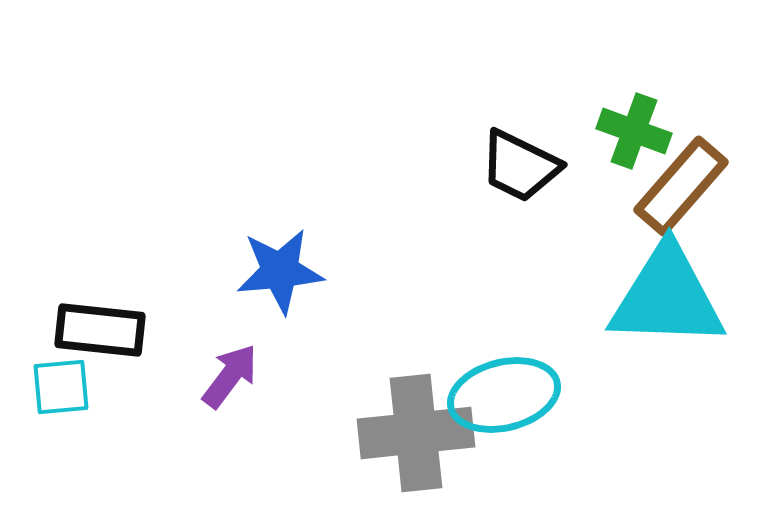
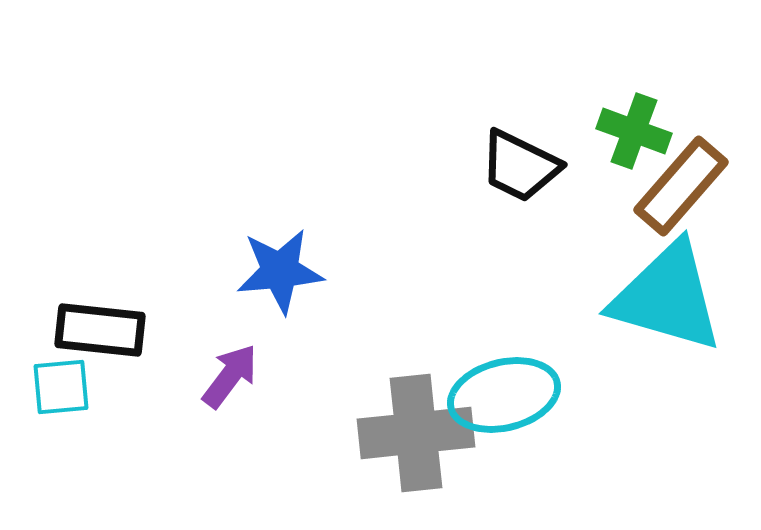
cyan triangle: rotated 14 degrees clockwise
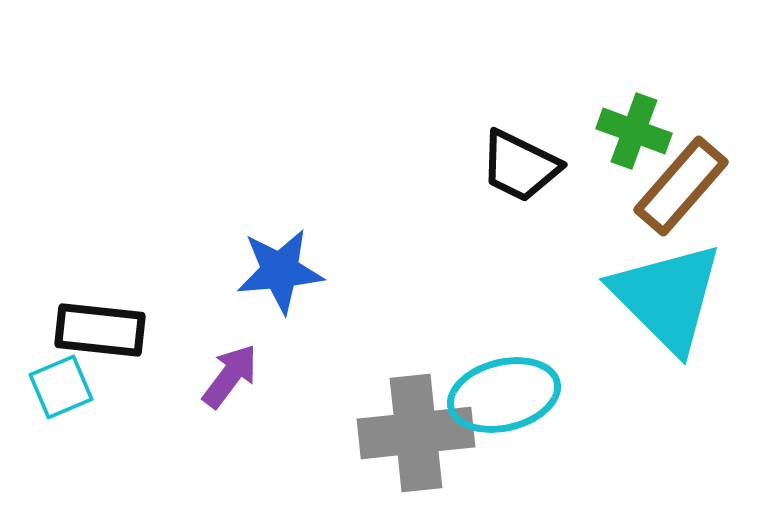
cyan triangle: rotated 29 degrees clockwise
cyan square: rotated 18 degrees counterclockwise
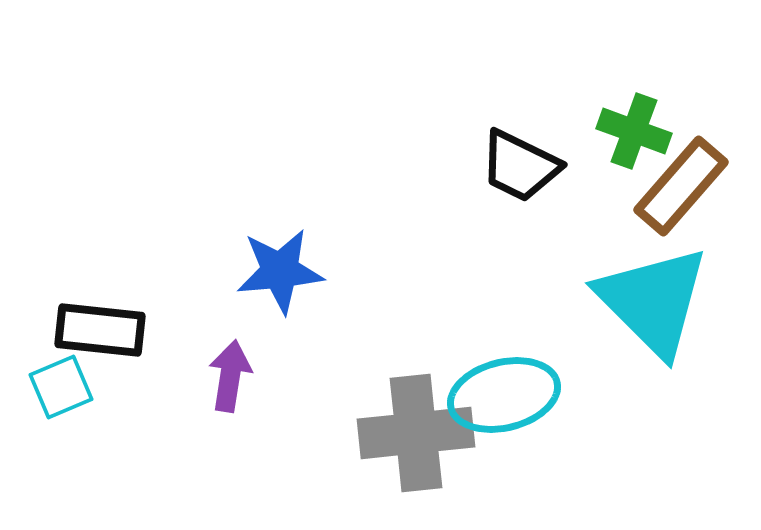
cyan triangle: moved 14 px left, 4 px down
purple arrow: rotated 28 degrees counterclockwise
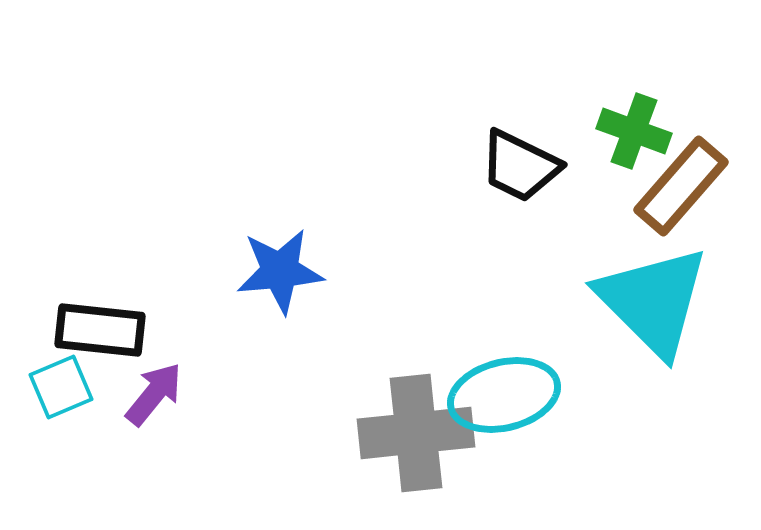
purple arrow: moved 76 px left, 18 px down; rotated 30 degrees clockwise
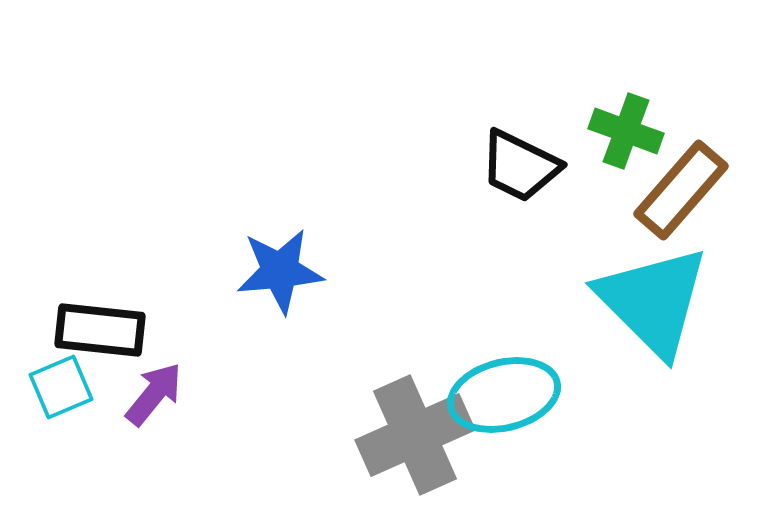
green cross: moved 8 px left
brown rectangle: moved 4 px down
gray cross: moved 1 px left, 2 px down; rotated 18 degrees counterclockwise
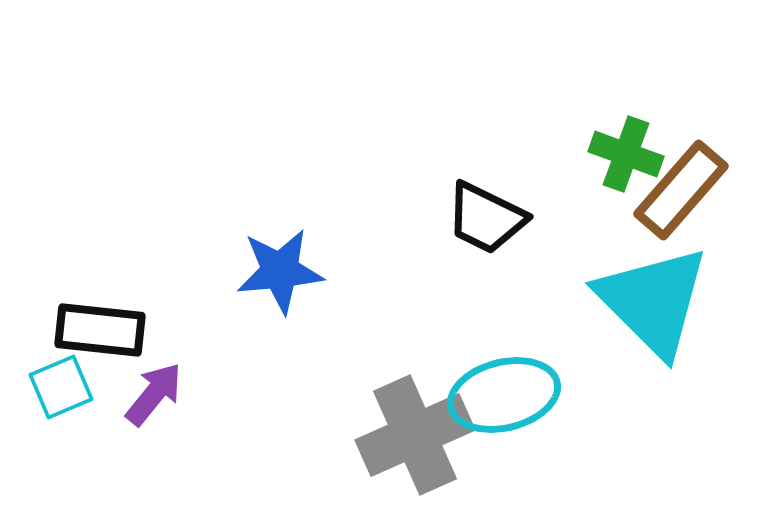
green cross: moved 23 px down
black trapezoid: moved 34 px left, 52 px down
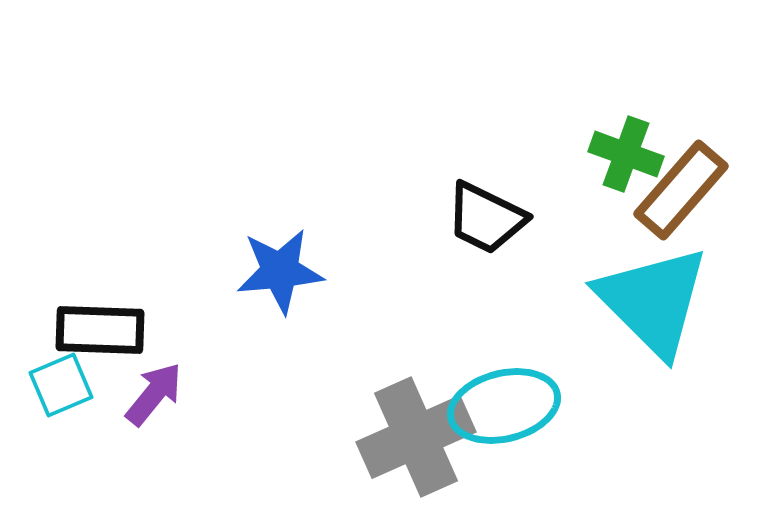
black rectangle: rotated 4 degrees counterclockwise
cyan square: moved 2 px up
cyan ellipse: moved 11 px down
gray cross: moved 1 px right, 2 px down
